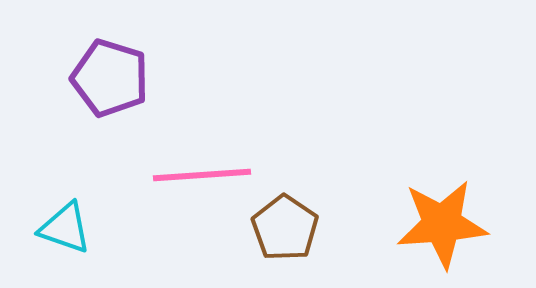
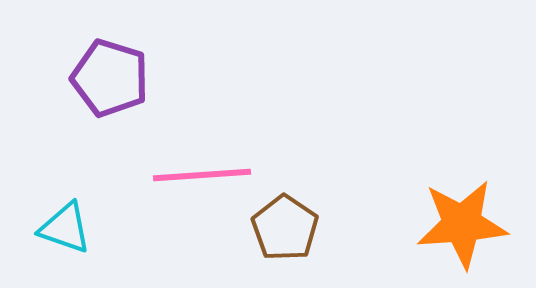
orange star: moved 20 px right
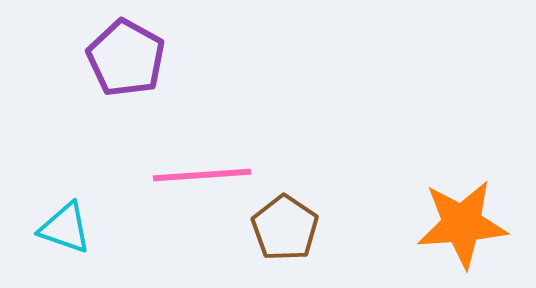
purple pentagon: moved 16 px right, 20 px up; rotated 12 degrees clockwise
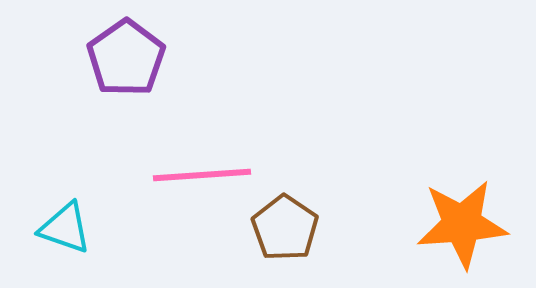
purple pentagon: rotated 8 degrees clockwise
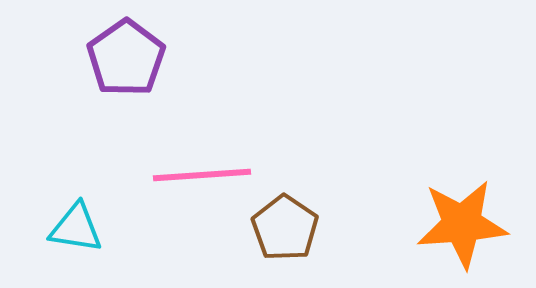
cyan triangle: moved 11 px right; rotated 10 degrees counterclockwise
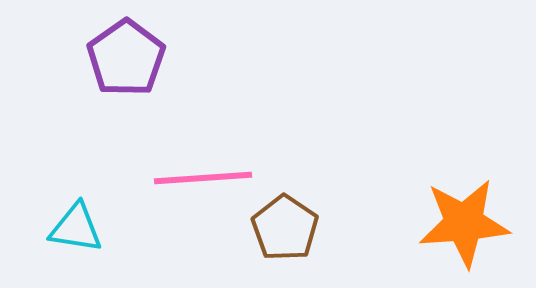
pink line: moved 1 px right, 3 px down
orange star: moved 2 px right, 1 px up
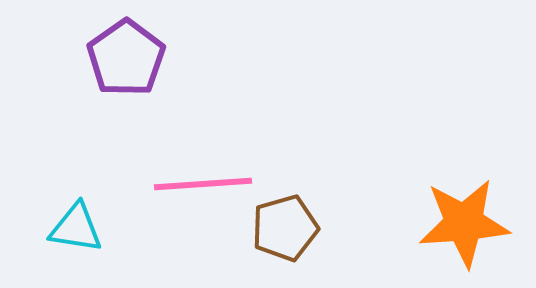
pink line: moved 6 px down
brown pentagon: rotated 22 degrees clockwise
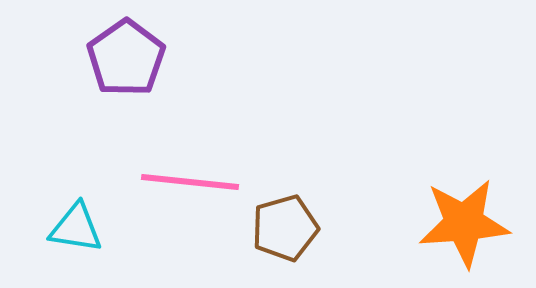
pink line: moved 13 px left, 2 px up; rotated 10 degrees clockwise
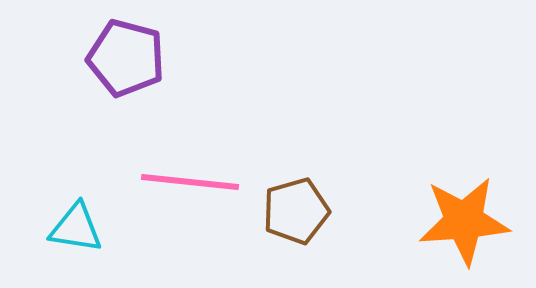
purple pentagon: rotated 22 degrees counterclockwise
orange star: moved 2 px up
brown pentagon: moved 11 px right, 17 px up
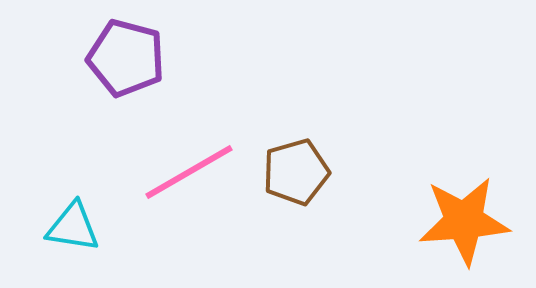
pink line: moved 1 px left, 10 px up; rotated 36 degrees counterclockwise
brown pentagon: moved 39 px up
cyan triangle: moved 3 px left, 1 px up
